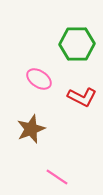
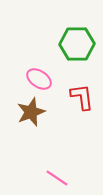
red L-shape: rotated 124 degrees counterclockwise
brown star: moved 17 px up
pink line: moved 1 px down
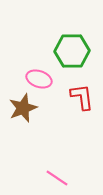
green hexagon: moved 5 px left, 7 px down
pink ellipse: rotated 15 degrees counterclockwise
brown star: moved 8 px left, 4 px up
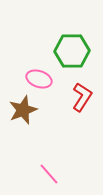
red L-shape: rotated 40 degrees clockwise
brown star: moved 2 px down
pink line: moved 8 px left, 4 px up; rotated 15 degrees clockwise
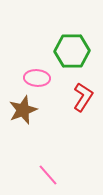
pink ellipse: moved 2 px left, 1 px up; rotated 15 degrees counterclockwise
red L-shape: moved 1 px right
pink line: moved 1 px left, 1 px down
